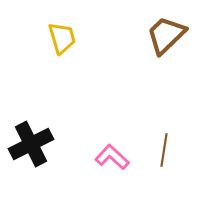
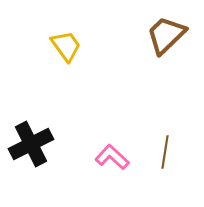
yellow trapezoid: moved 4 px right, 8 px down; rotated 20 degrees counterclockwise
brown line: moved 1 px right, 2 px down
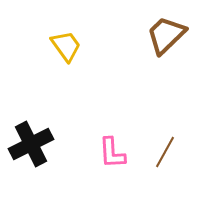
brown line: rotated 20 degrees clockwise
pink L-shape: moved 4 px up; rotated 136 degrees counterclockwise
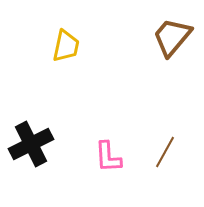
brown trapezoid: moved 6 px right, 2 px down; rotated 6 degrees counterclockwise
yellow trapezoid: rotated 48 degrees clockwise
pink L-shape: moved 4 px left, 4 px down
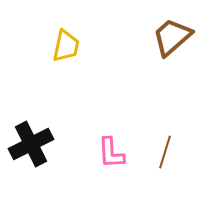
brown trapezoid: rotated 9 degrees clockwise
brown line: rotated 12 degrees counterclockwise
pink L-shape: moved 3 px right, 4 px up
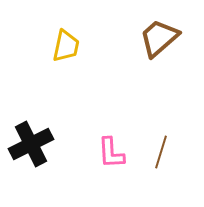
brown trapezoid: moved 13 px left, 1 px down
brown line: moved 4 px left
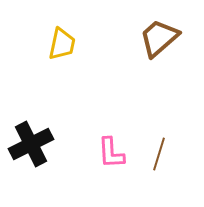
yellow trapezoid: moved 4 px left, 2 px up
brown line: moved 2 px left, 2 px down
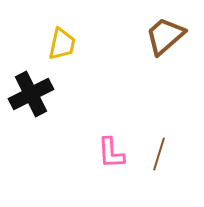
brown trapezoid: moved 6 px right, 2 px up
black cross: moved 50 px up
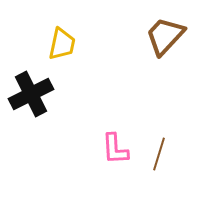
brown trapezoid: rotated 6 degrees counterclockwise
pink L-shape: moved 4 px right, 4 px up
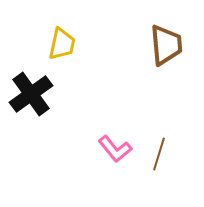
brown trapezoid: moved 1 px right, 9 px down; rotated 132 degrees clockwise
black cross: rotated 9 degrees counterclockwise
pink L-shape: rotated 36 degrees counterclockwise
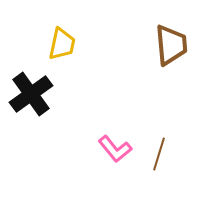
brown trapezoid: moved 5 px right
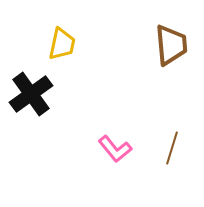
brown line: moved 13 px right, 6 px up
